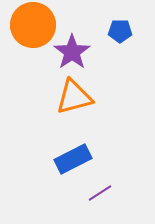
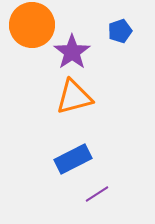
orange circle: moved 1 px left
blue pentagon: rotated 20 degrees counterclockwise
purple line: moved 3 px left, 1 px down
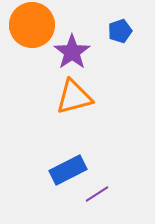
blue rectangle: moved 5 px left, 11 px down
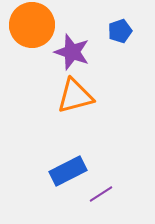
purple star: rotated 18 degrees counterclockwise
orange triangle: moved 1 px right, 1 px up
blue rectangle: moved 1 px down
purple line: moved 4 px right
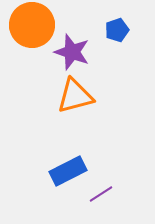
blue pentagon: moved 3 px left, 1 px up
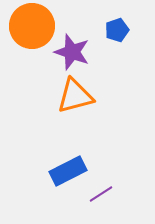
orange circle: moved 1 px down
